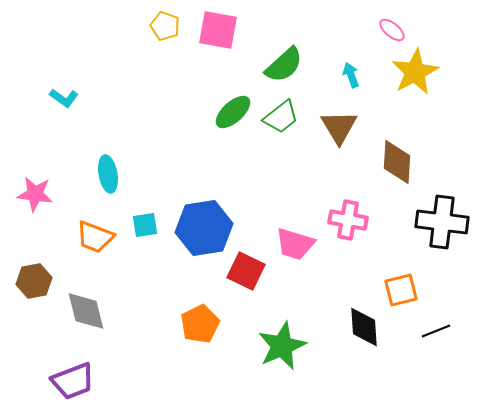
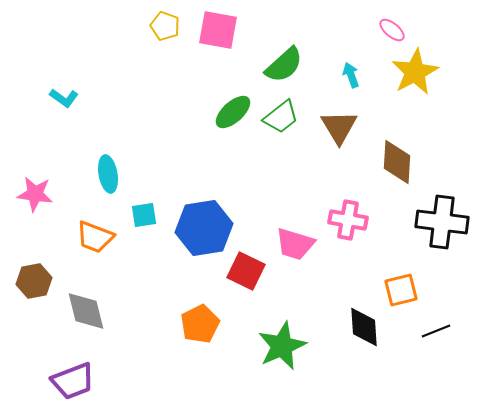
cyan square: moved 1 px left, 10 px up
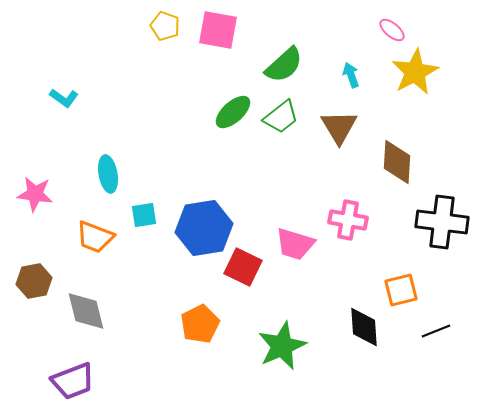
red square: moved 3 px left, 4 px up
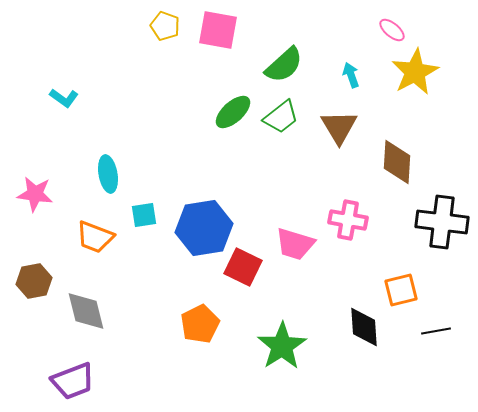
black line: rotated 12 degrees clockwise
green star: rotated 9 degrees counterclockwise
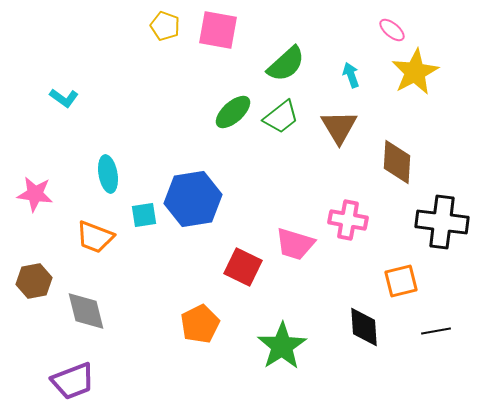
green semicircle: moved 2 px right, 1 px up
blue hexagon: moved 11 px left, 29 px up
orange square: moved 9 px up
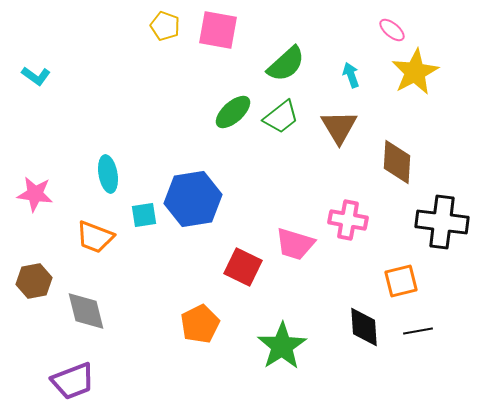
cyan L-shape: moved 28 px left, 22 px up
black line: moved 18 px left
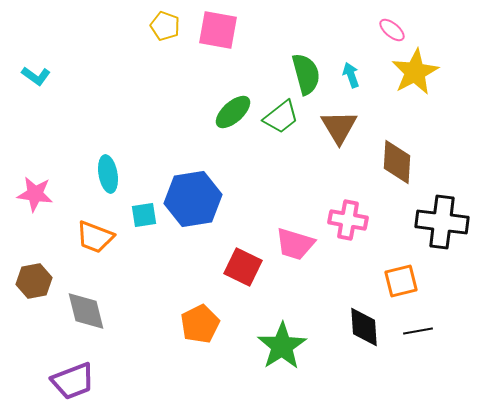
green semicircle: moved 20 px right, 10 px down; rotated 63 degrees counterclockwise
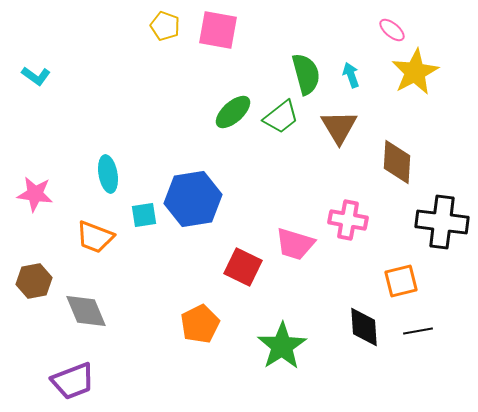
gray diamond: rotated 9 degrees counterclockwise
